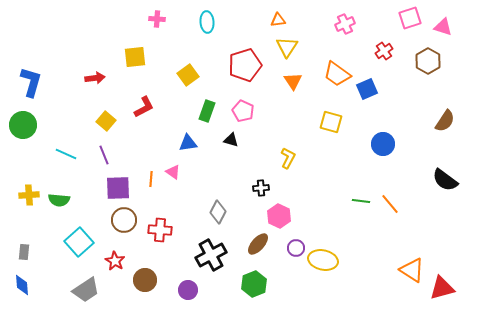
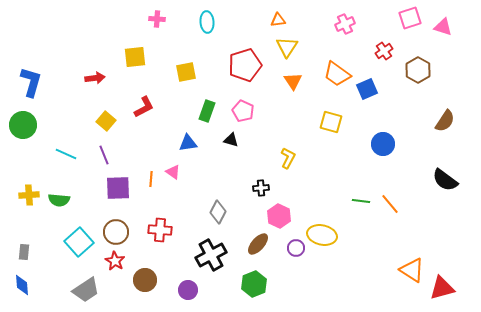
brown hexagon at (428, 61): moved 10 px left, 9 px down
yellow square at (188, 75): moved 2 px left, 3 px up; rotated 25 degrees clockwise
brown circle at (124, 220): moved 8 px left, 12 px down
yellow ellipse at (323, 260): moved 1 px left, 25 px up
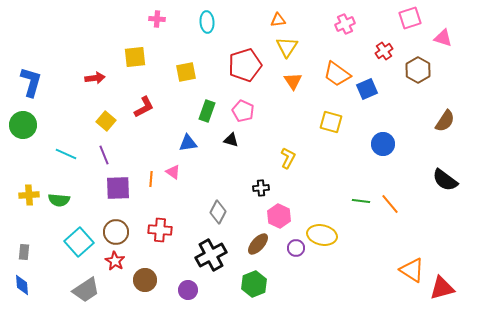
pink triangle at (443, 27): moved 11 px down
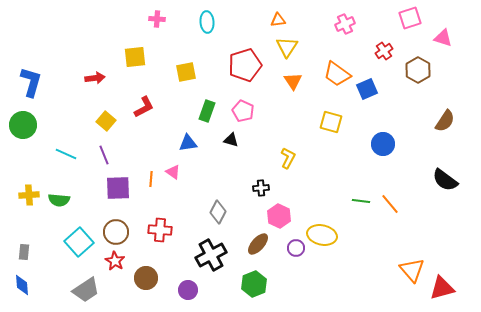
orange triangle at (412, 270): rotated 16 degrees clockwise
brown circle at (145, 280): moved 1 px right, 2 px up
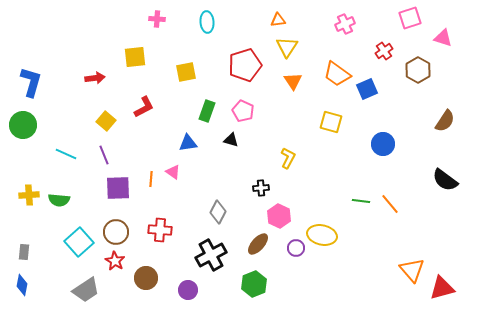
blue diamond at (22, 285): rotated 15 degrees clockwise
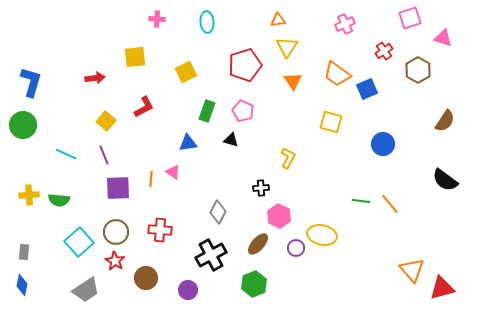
yellow square at (186, 72): rotated 15 degrees counterclockwise
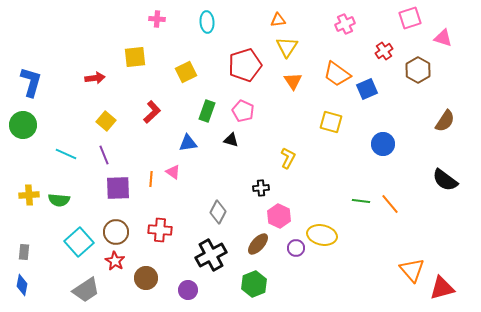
red L-shape at (144, 107): moved 8 px right, 5 px down; rotated 15 degrees counterclockwise
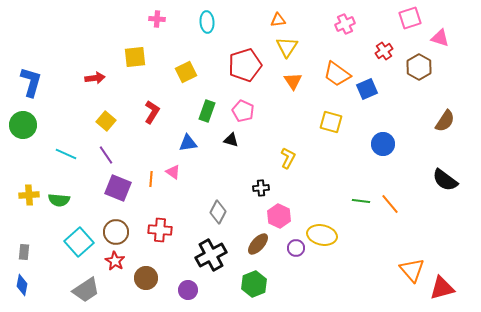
pink triangle at (443, 38): moved 3 px left
brown hexagon at (418, 70): moved 1 px right, 3 px up
red L-shape at (152, 112): rotated 15 degrees counterclockwise
purple line at (104, 155): moved 2 px right; rotated 12 degrees counterclockwise
purple square at (118, 188): rotated 24 degrees clockwise
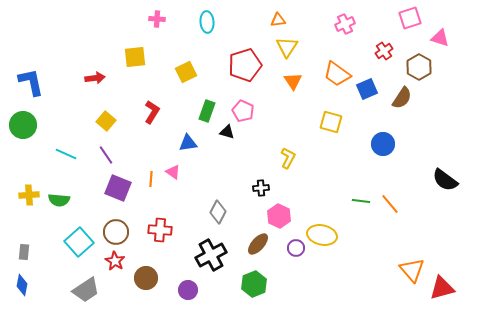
blue L-shape at (31, 82): rotated 28 degrees counterclockwise
brown semicircle at (445, 121): moved 43 px left, 23 px up
black triangle at (231, 140): moved 4 px left, 8 px up
